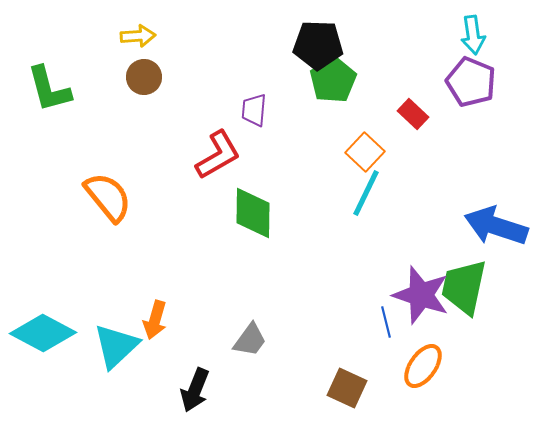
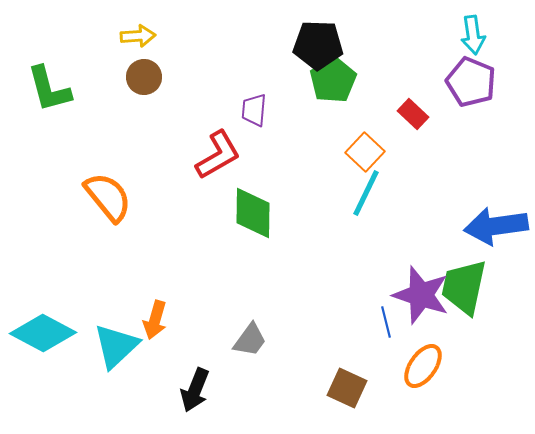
blue arrow: rotated 26 degrees counterclockwise
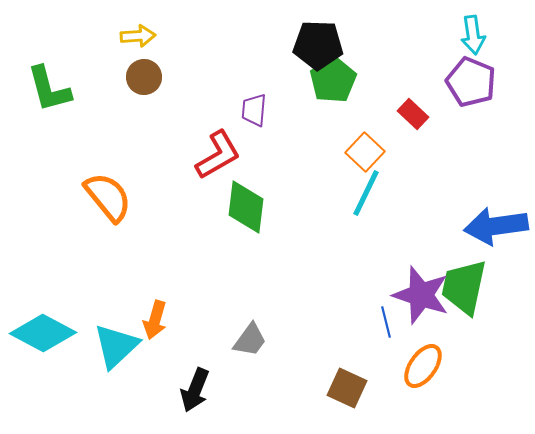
green diamond: moved 7 px left, 6 px up; rotated 6 degrees clockwise
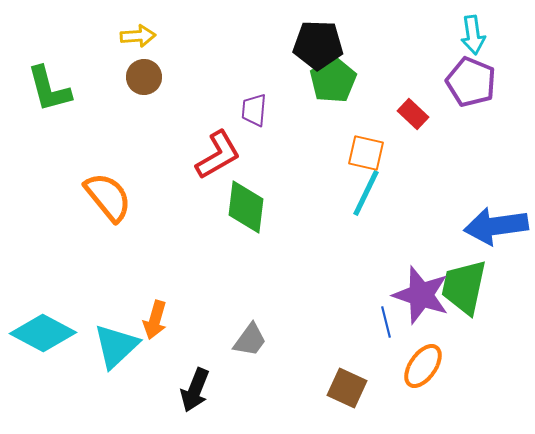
orange square: moved 1 px right, 1 px down; rotated 30 degrees counterclockwise
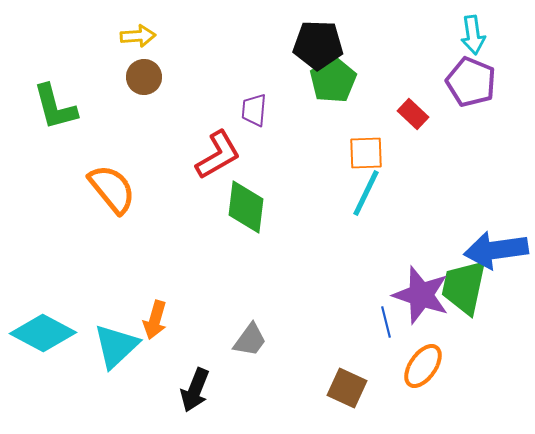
green L-shape: moved 6 px right, 18 px down
orange square: rotated 15 degrees counterclockwise
orange semicircle: moved 4 px right, 8 px up
blue arrow: moved 24 px down
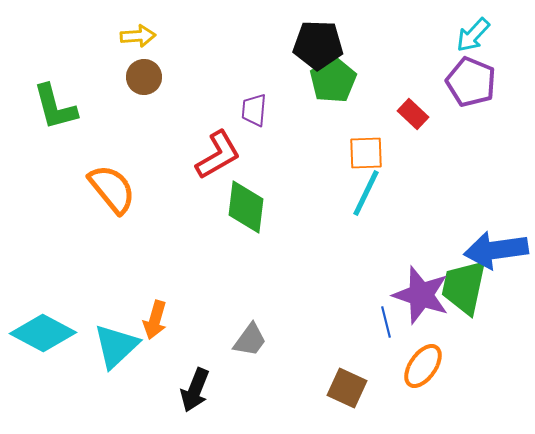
cyan arrow: rotated 51 degrees clockwise
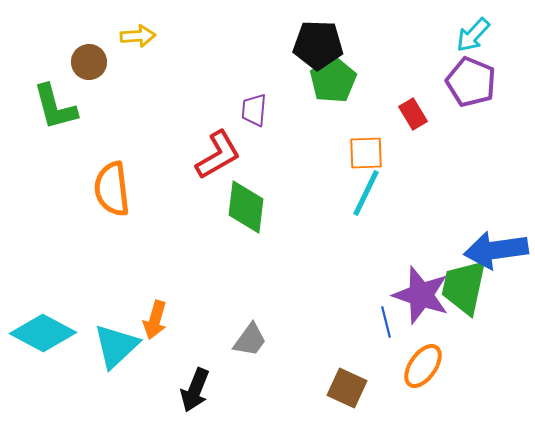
brown circle: moved 55 px left, 15 px up
red rectangle: rotated 16 degrees clockwise
orange semicircle: rotated 148 degrees counterclockwise
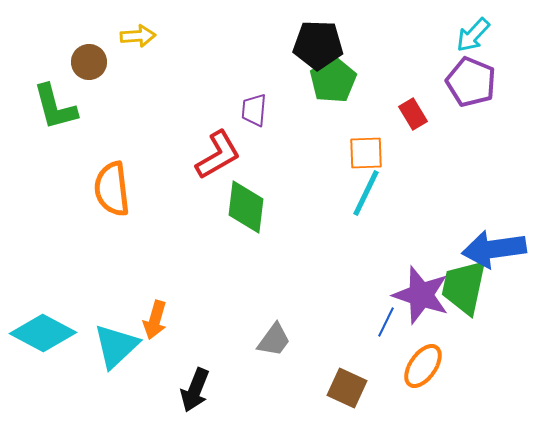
blue arrow: moved 2 px left, 1 px up
blue line: rotated 40 degrees clockwise
gray trapezoid: moved 24 px right
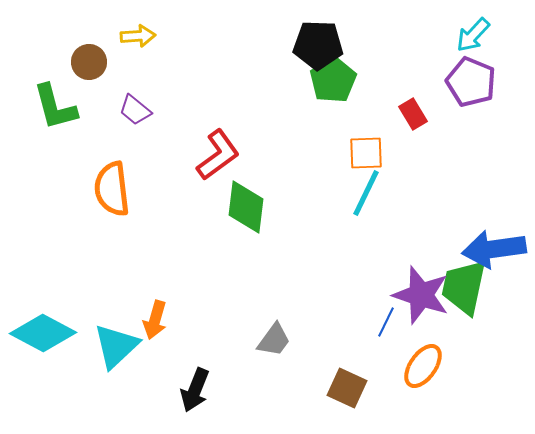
purple trapezoid: moved 119 px left; rotated 56 degrees counterclockwise
red L-shape: rotated 6 degrees counterclockwise
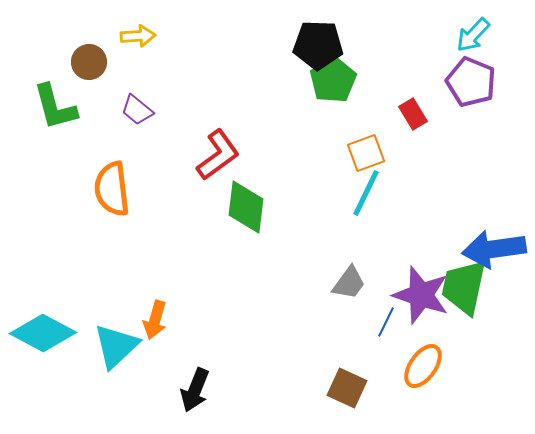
purple trapezoid: moved 2 px right
orange square: rotated 18 degrees counterclockwise
gray trapezoid: moved 75 px right, 57 px up
